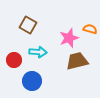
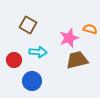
brown trapezoid: moved 1 px up
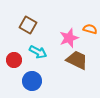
cyan arrow: rotated 24 degrees clockwise
brown trapezoid: rotated 40 degrees clockwise
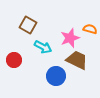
pink star: moved 1 px right
cyan arrow: moved 5 px right, 5 px up
blue circle: moved 24 px right, 5 px up
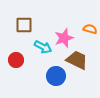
brown square: moved 4 px left; rotated 30 degrees counterclockwise
pink star: moved 6 px left
red circle: moved 2 px right
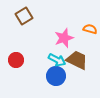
brown square: moved 9 px up; rotated 30 degrees counterclockwise
cyan arrow: moved 14 px right, 13 px down
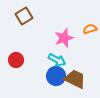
orange semicircle: rotated 32 degrees counterclockwise
brown trapezoid: moved 2 px left, 19 px down
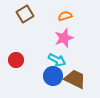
brown square: moved 1 px right, 2 px up
orange semicircle: moved 25 px left, 13 px up
blue circle: moved 3 px left
